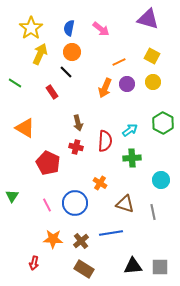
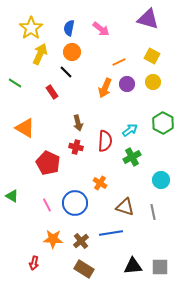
green cross: moved 1 px up; rotated 24 degrees counterclockwise
green triangle: rotated 32 degrees counterclockwise
brown triangle: moved 3 px down
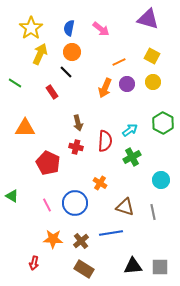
orange triangle: rotated 30 degrees counterclockwise
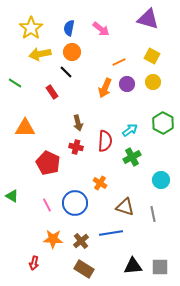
yellow arrow: rotated 125 degrees counterclockwise
gray line: moved 2 px down
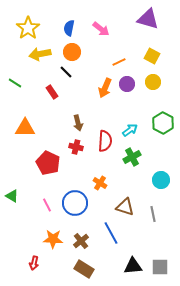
yellow star: moved 3 px left
blue line: rotated 70 degrees clockwise
